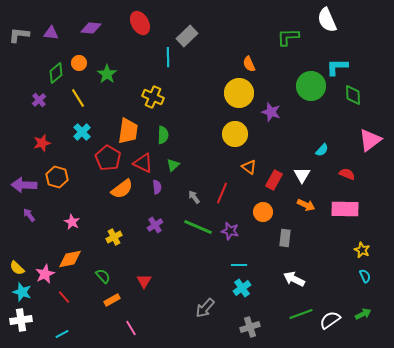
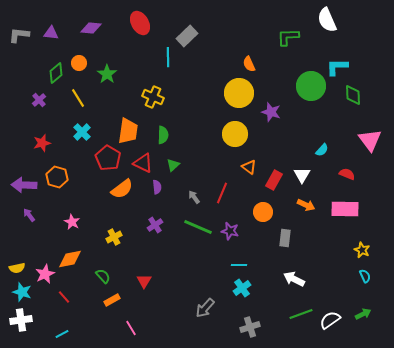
pink triangle at (370, 140): rotated 30 degrees counterclockwise
yellow semicircle at (17, 268): rotated 56 degrees counterclockwise
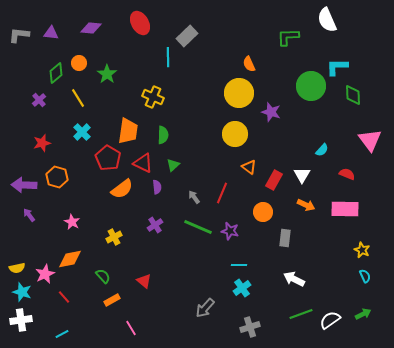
red triangle at (144, 281): rotated 21 degrees counterclockwise
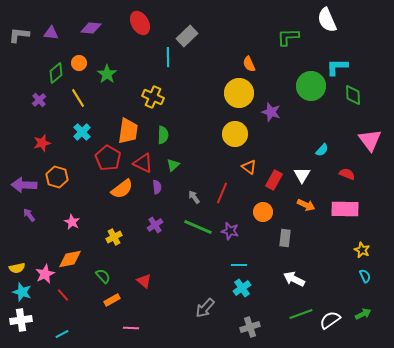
red line at (64, 297): moved 1 px left, 2 px up
pink line at (131, 328): rotated 56 degrees counterclockwise
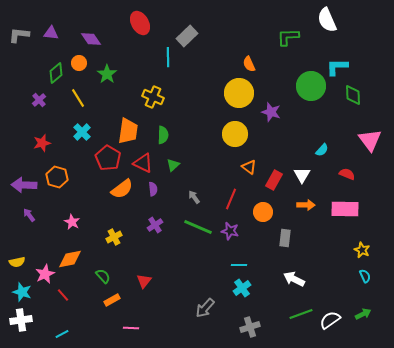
purple diamond at (91, 28): moved 11 px down; rotated 50 degrees clockwise
purple semicircle at (157, 187): moved 4 px left, 2 px down
red line at (222, 193): moved 9 px right, 6 px down
orange arrow at (306, 205): rotated 24 degrees counterclockwise
yellow semicircle at (17, 268): moved 6 px up
red triangle at (144, 281): rotated 28 degrees clockwise
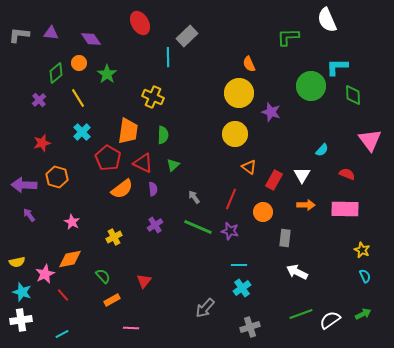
white arrow at (294, 279): moved 3 px right, 7 px up
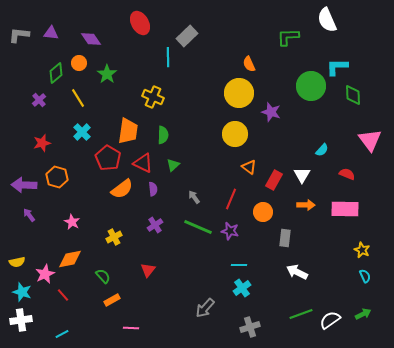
red triangle at (144, 281): moved 4 px right, 11 px up
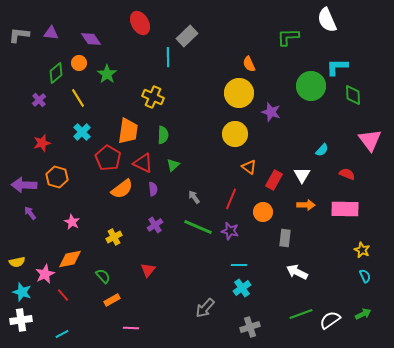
purple arrow at (29, 215): moved 1 px right, 2 px up
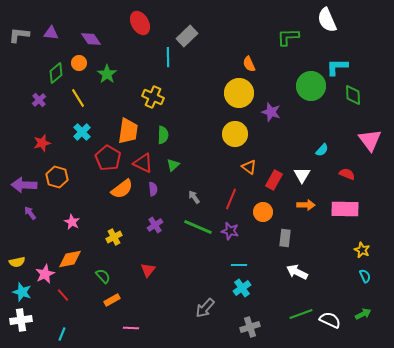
white semicircle at (330, 320): rotated 60 degrees clockwise
cyan line at (62, 334): rotated 40 degrees counterclockwise
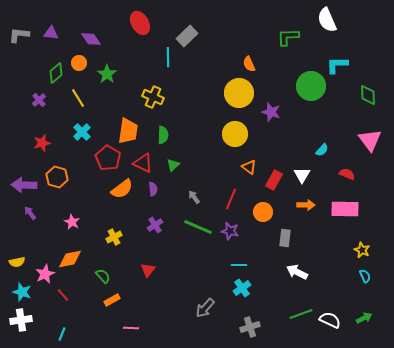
cyan L-shape at (337, 67): moved 2 px up
green diamond at (353, 95): moved 15 px right
green arrow at (363, 314): moved 1 px right, 4 px down
